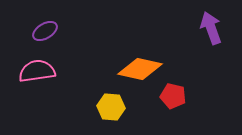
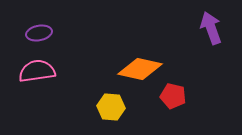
purple ellipse: moved 6 px left, 2 px down; rotated 20 degrees clockwise
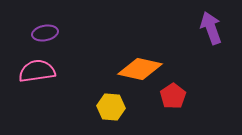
purple ellipse: moved 6 px right
red pentagon: rotated 25 degrees clockwise
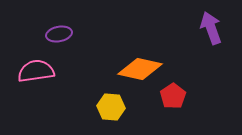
purple ellipse: moved 14 px right, 1 px down
pink semicircle: moved 1 px left
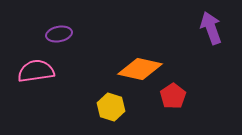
yellow hexagon: rotated 12 degrees clockwise
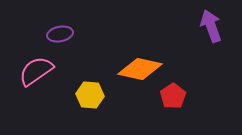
purple arrow: moved 2 px up
purple ellipse: moved 1 px right
pink semicircle: rotated 27 degrees counterclockwise
yellow hexagon: moved 21 px left, 12 px up; rotated 12 degrees counterclockwise
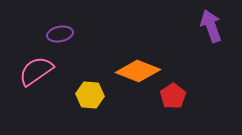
orange diamond: moved 2 px left, 2 px down; rotated 9 degrees clockwise
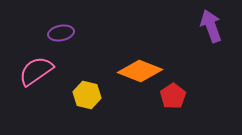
purple ellipse: moved 1 px right, 1 px up
orange diamond: moved 2 px right
yellow hexagon: moved 3 px left; rotated 8 degrees clockwise
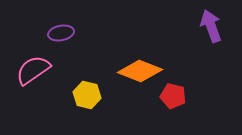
pink semicircle: moved 3 px left, 1 px up
red pentagon: rotated 25 degrees counterclockwise
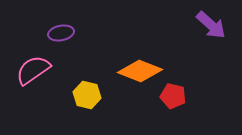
purple arrow: moved 1 px up; rotated 152 degrees clockwise
